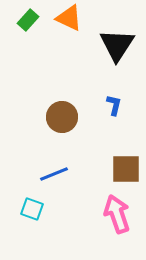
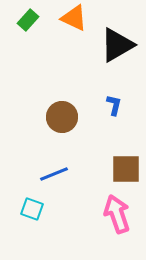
orange triangle: moved 5 px right
black triangle: rotated 27 degrees clockwise
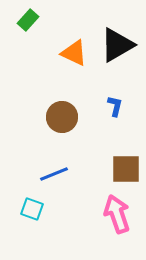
orange triangle: moved 35 px down
blue L-shape: moved 1 px right, 1 px down
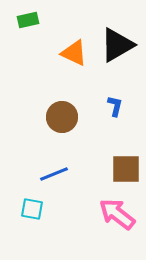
green rectangle: rotated 35 degrees clockwise
cyan square: rotated 10 degrees counterclockwise
pink arrow: rotated 33 degrees counterclockwise
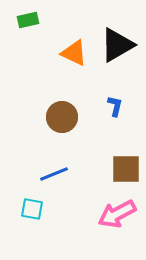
pink arrow: rotated 66 degrees counterclockwise
